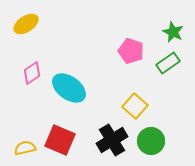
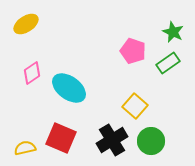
pink pentagon: moved 2 px right
red square: moved 1 px right, 2 px up
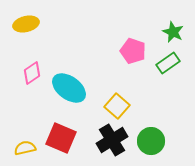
yellow ellipse: rotated 20 degrees clockwise
yellow square: moved 18 px left
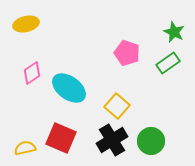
green star: moved 1 px right
pink pentagon: moved 6 px left, 2 px down
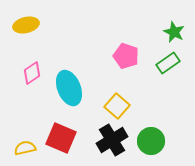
yellow ellipse: moved 1 px down
pink pentagon: moved 1 px left, 3 px down
cyan ellipse: rotated 32 degrees clockwise
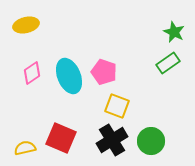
pink pentagon: moved 22 px left, 16 px down
cyan ellipse: moved 12 px up
yellow square: rotated 20 degrees counterclockwise
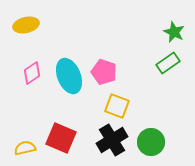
green circle: moved 1 px down
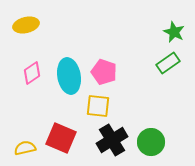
cyan ellipse: rotated 12 degrees clockwise
yellow square: moved 19 px left; rotated 15 degrees counterclockwise
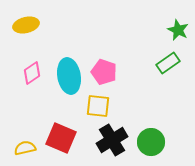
green star: moved 4 px right, 2 px up
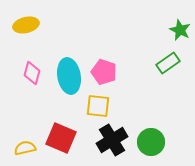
green star: moved 2 px right
pink diamond: rotated 40 degrees counterclockwise
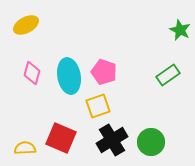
yellow ellipse: rotated 15 degrees counterclockwise
green rectangle: moved 12 px down
yellow square: rotated 25 degrees counterclockwise
yellow semicircle: rotated 10 degrees clockwise
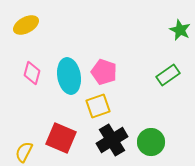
yellow semicircle: moved 1 px left, 4 px down; rotated 60 degrees counterclockwise
